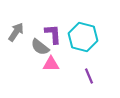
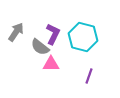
purple L-shape: rotated 30 degrees clockwise
purple line: rotated 42 degrees clockwise
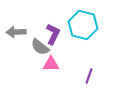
gray arrow: rotated 126 degrees counterclockwise
cyan hexagon: moved 12 px up
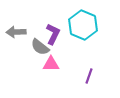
cyan hexagon: rotated 8 degrees clockwise
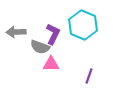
gray semicircle: rotated 18 degrees counterclockwise
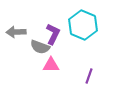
pink triangle: moved 1 px down
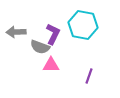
cyan hexagon: rotated 12 degrees counterclockwise
